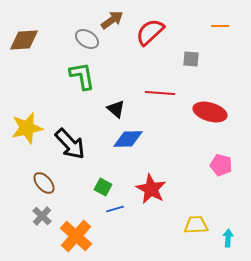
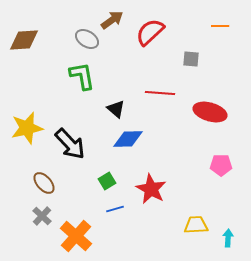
pink pentagon: rotated 15 degrees counterclockwise
green square: moved 4 px right, 6 px up; rotated 30 degrees clockwise
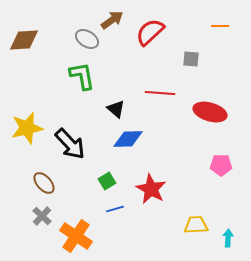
orange cross: rotated 8 degrees counterclockwise
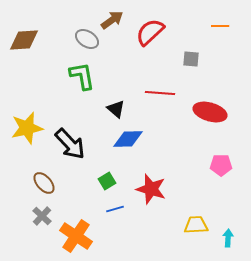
red star: rotated 12 degrees counterclockwise
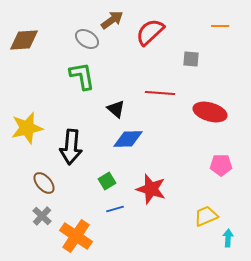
black arrow: moved 1 px right, 3 px down; rotated 48 degrees clockwise
yellow trapezoid: moved 10 px right, 9 px up; rotated 20 degrees counterclockwise
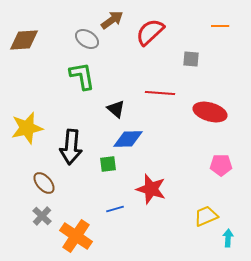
green square: moved 1 px right, 17 px up; rotated 24 degrees clockwise
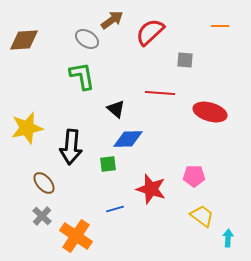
gray square: moved 6 px left, 1 px down
pink pentagon: moved 27 px left, 11 px down
yellow trapezoid: moved 4 px left; rotated 60 degrees clockwise
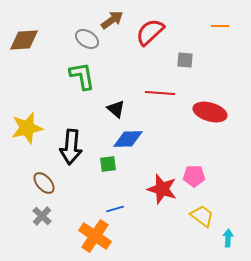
red star: moved 11 px right
orange cross: moved 19 px right
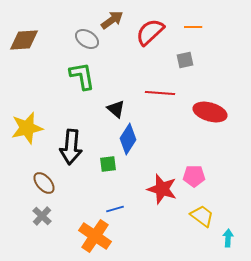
orange line: moved 27 px left, 1 px down
gray square: rotated 18 degrees counterclockwise
blue diamond: rotated 56 degrees counterclockwise
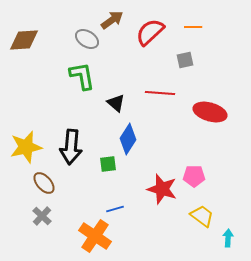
black triangle: moved 6 px up
yellow star: moved 1 px left, 19 px down
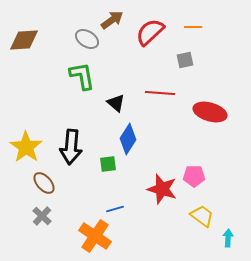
yellow star: rotated 24 degrees counterclockwise
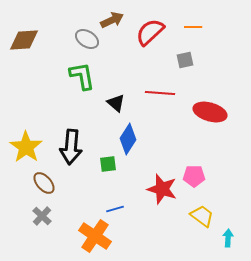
brown arrow: rotated 10 degrees clockwise
